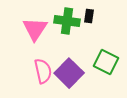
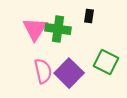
green cross: moved 9 px left, 8 px down
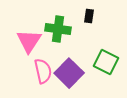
pink triangle: moved 6 px left, 12 px down
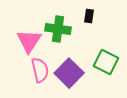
pink semicircle: moved 3 px left, 1 px up
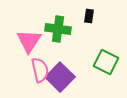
purple square: moved 9 px left, 4 px down
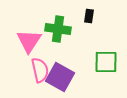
green square: rotated 25 degrees counterclockwise
purple square: rotated 16 degrees counterclockwise
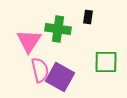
black rectangle: moved 1 px left, 1 px down
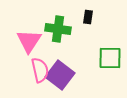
green square: moved 4 px right, 4 px up
purple square: moved 2 px up; rotated 8 degrees clockwise
